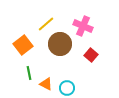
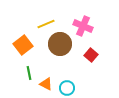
yellow line: rotated 18 degrees clockwise
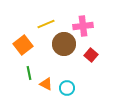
pink cross: rotated 30 degrees counterclockwise
brown circle: moved 4 px right
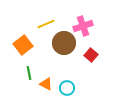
pink cross: rotated 12 degrees counterclockwise
brown circle: moved 1 px up
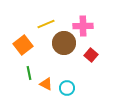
pink cross: rotated 18 degrees clockwise
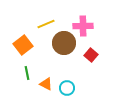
green line: moved 2 px left
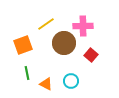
yellow line: rotated 12 degrees counterclockwise
orange square: rotated 18 degrees clockwise
cyan circle: moved 4 px right, 7 px up
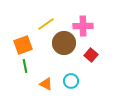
green line: moved 2 px left, 7 px up
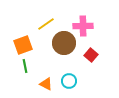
cyan circle: moved 2 px left
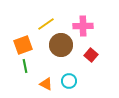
brown circle: moved 3 px left, 2 px down
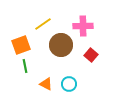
yellow line: moved 3 px left
orange square: moved 2 px left
cyan circle: moved 3 px down
